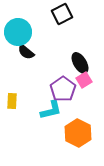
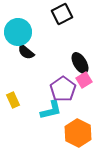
yellow rectangle: moved 1 px right, 1 px up; rotated 28 degrees counterclockwise
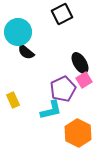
purple pentagon: rotated 10 degrees clockwise
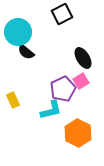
black ellipse: moved 3 px right, 5 px up
pink square: moved 3 px left, 1 px down
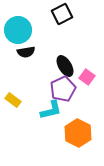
cyan circle: moved 2 px up
black semicircle: rotated 48 degrees counterclockwise
black ellipse: moved 18 px left, 8 px down
pink square: moved 6 px right, 4 px up; rotated 21 degrees counterclockwise
yellow rectangle: rotated 28 degrees counterclockwise
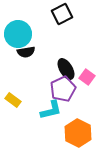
cyan circle: moved 4 px down
black ellipse: moved 1 px right, 3 px down
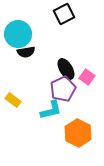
black square: moved 2 px right
